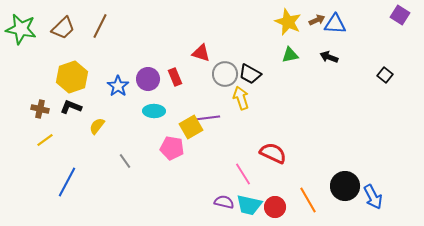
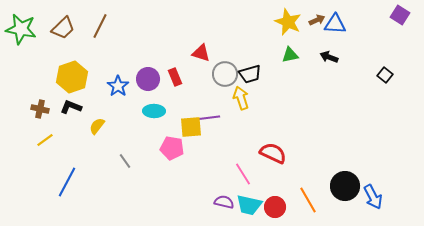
black trapezoid: rotated 45 degrees counterclockwise
yellow square: rotated 25 degrees clockwise
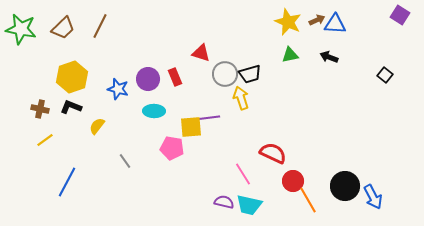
blue star: moved 3 px down; rotated 20 degrees counterclockwise
red circle: moved 18 px right, 26 px up
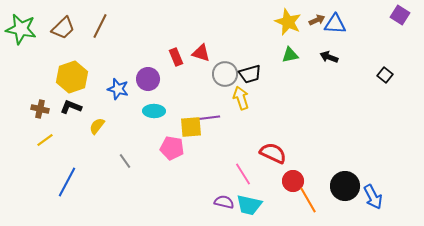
red rectangle: moved 1 px right, 20 px up
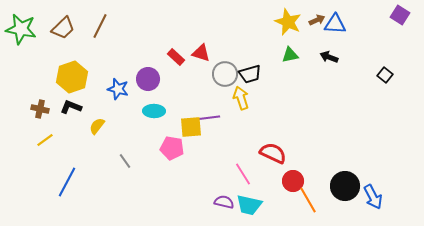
red rectangle: rotated 24 degrees counterclockwise
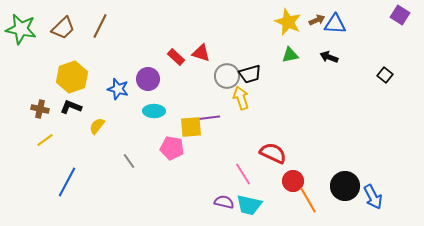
gray circle: moved 2 px right, 2 px down
gray line: moved 4 px right
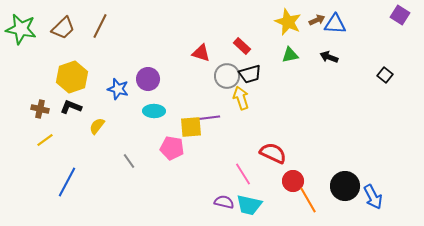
red rectangle: moved 66 px right, 11 px up
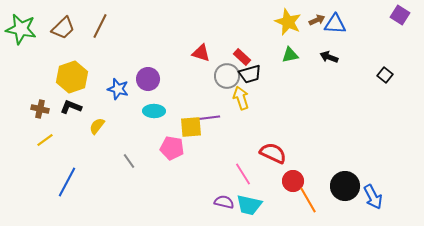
red rectangle: moved 11 px down
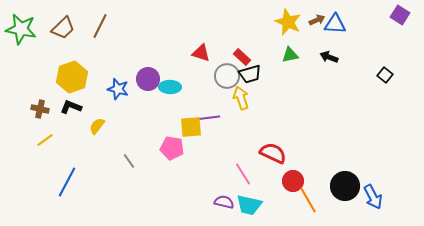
cyan ellipse: moved 16 px right, 24 px up
